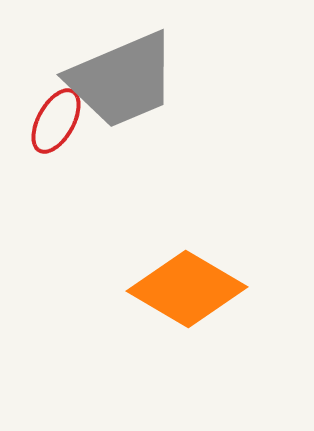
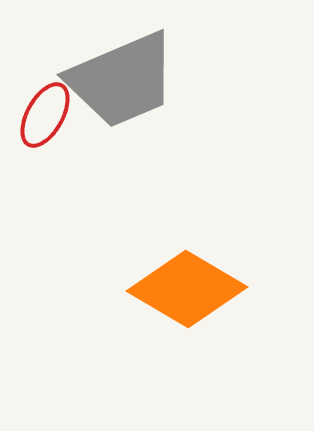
red ellipse: moved 11 px left, 6 px up
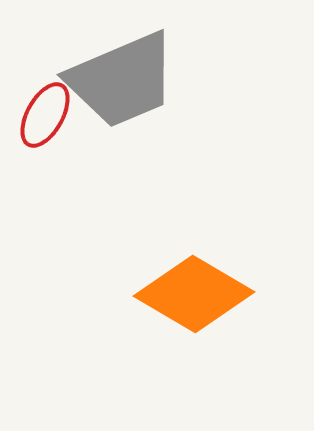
orange diamond: moved 7 px right, 5 px down
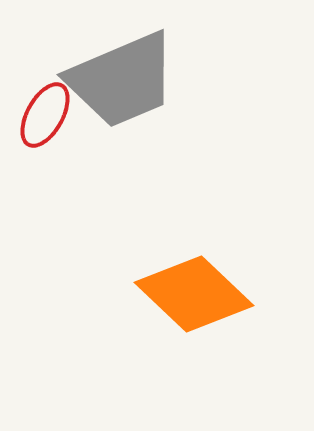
orange diamond: rotated 13 degrees clockwise
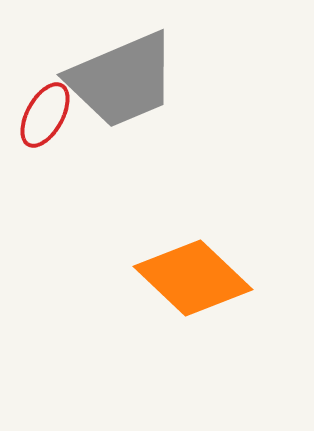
orange diamond: moved 1 px left, 16 px up
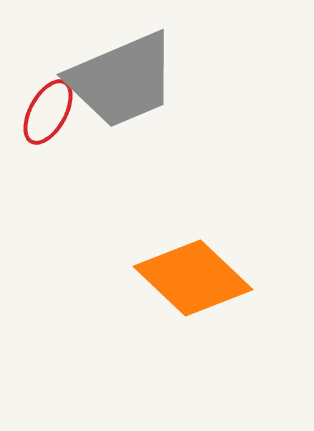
red ellipse: moved 3 px right, 3 px up
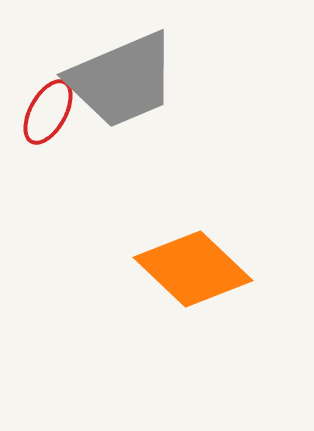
orange diamond: moved 9 px up
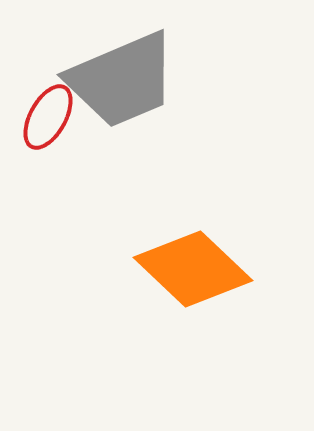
red ellipse: moved 5 px down
